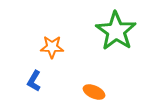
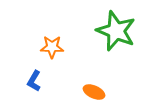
green star: rotated 12 degrees counterclockwise
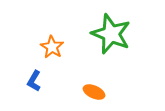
green star: moved 5 px left, 3 px down
orange star: rotated 30 degrees clockwise
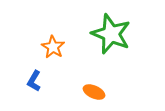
orange star: moved 1 px right
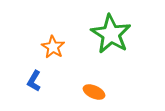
green star: rotated 9 degrees clockwise
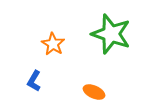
green star: rotated 12 degrees counterclockwise
orange star: moved 3 px up
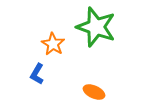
green star: moved 15 px left, 7 px up
blue L-shape: moved 3 px right, 7 px up
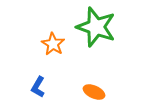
blue L-shape: moved 1 px right, 13 px down
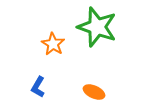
green star: moved 1 px right
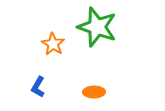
orange ellipse: rotated 25 degrees counterclockwise
